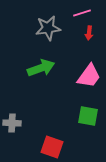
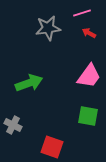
red arrow: rotated 112 degrees clockwise
green arrow: moved 12 px left, 15 px down
gray cross: moved 1 px right, 2 px down; rotated 24 degrees clockwise
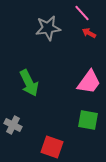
pink line: rotated 66 degrees clockwise
pink trapezoid: moved 6 px down
green arrow: rotated 84 degrees clockwise
green square: moved 4 px down
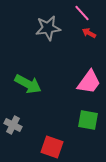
green arrow: moved 1 px left, 1 px down; rotated 36 degrees counterclockwise
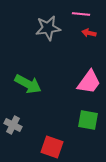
pink line: moved 1 px left, 1 px down; rotated 42 degrees counterclockwise
red arrow: rotated 16 degrees counterclockwise
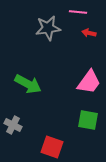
pink line: moved 3 px left, 2 px up
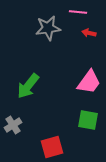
green arrow: moved 2 px down; rotated 100 degrees clockwise
gray cross: rotated 30 degrees clockwise
red square: rotated 35 degrees counterclockwise
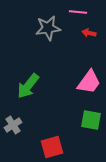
green square: moved 3 px right
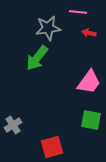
green arrow: moved 9 px right, 28 px up
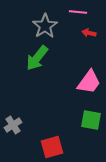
gray star: moved 3 px left, 2 px up; rotated 25 degrees counterclockwise
